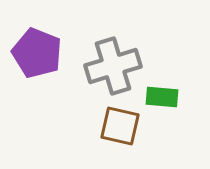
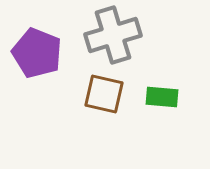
gray cross: moved 31 px up
brown square: moved 16 px left, 32 px up
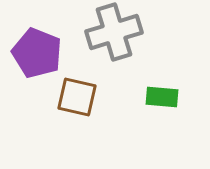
gray cross: moved 1 px right, 3 px up
brown square: moved 27 px left, 3 px down
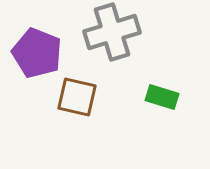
gray cross: moved 2 px left
green rectangle: rotated 12 degrees clockwise
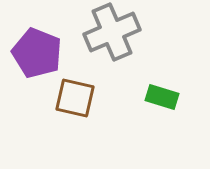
gray cross: rotated 6 degrees counterclockwise
brown square: moved 2 px left, 1 px down
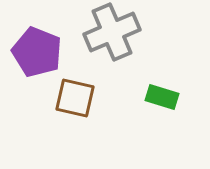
purple pentagon: moved 1 px up
